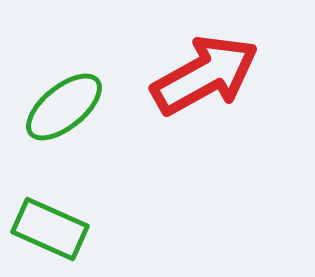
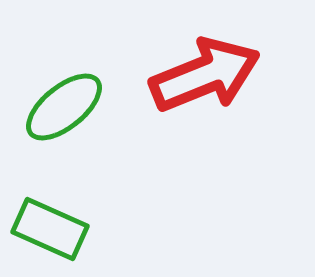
red arrow: rotated 7 degrees clockwise
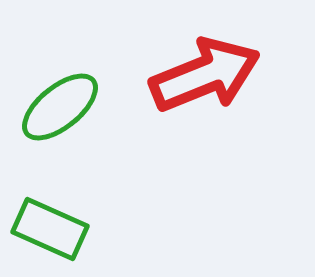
green ellipse: moved 4 px left
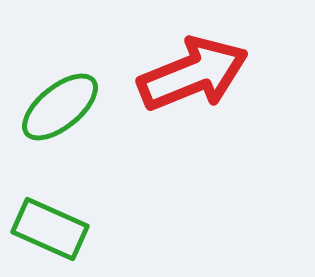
red arrow: moved 12 px left, 1 px up
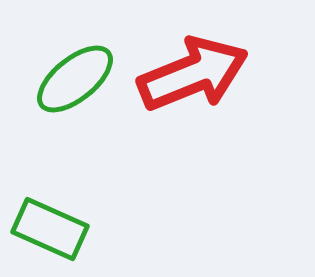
green ellipse: moved 15 px right, 28 px up
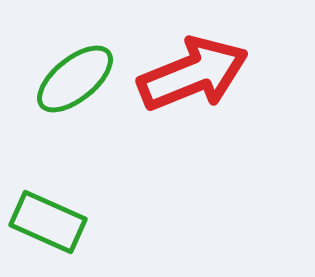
green rectangle: moved 2 px left, 7 px up
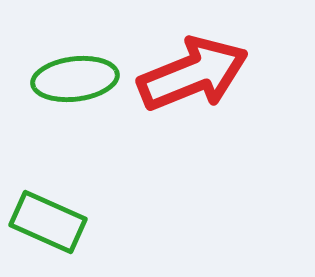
green ellipse: rotated 32 degrees clockwise
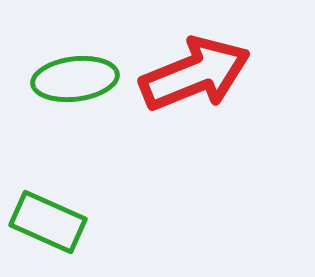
red arrow: moved 2 px right
